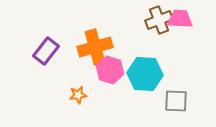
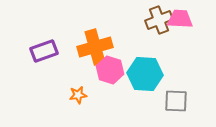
purple rectangle: moved 2 px left; rotated 32 degrees clockwise
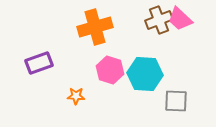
pink trapezoid: rotated 140 degrees counterclockwise
orange cross: moved 20 px up
purple rectangle: moved 5 px left, 12 px down
orange star: moved 2 px left, 1 px down; rotated 12 degrees clockwise
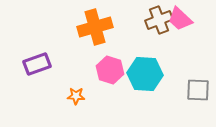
purple rectangle: moved 2 px left, 1 px down
gray square: moved 22 px right, 11 px up
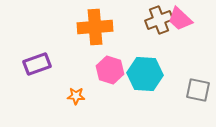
orange cross: rotated 12 degrees clockwise
gray square: rotated 10 degrees clockwise
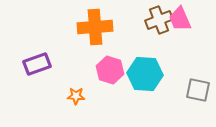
pink trapezoid: rotated 24 degrees clockwise
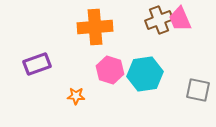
cyan hexagon: rotated 12 degrees counterclockwise
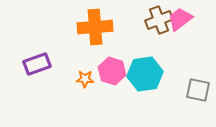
pink trapezoid: rotated 76 degrees clockwise
pink hexagon: moved 2 px right, 1 px down
orange star: moved 9 px right, 17 px up
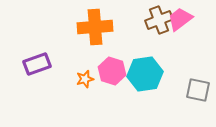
orange star: rotated 18 degrees counterclockwise
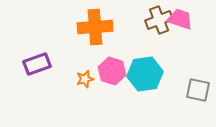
pink trapezoid: rotated 56 degrees clockwise
